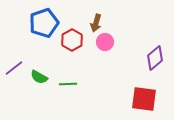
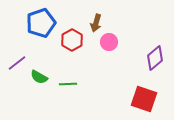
blue pentagon: moved 3 px left
pink circle: moved 4 px right
purple line: moved 3 px right, 5 px up
red square: rotated 12 degrees clockwise
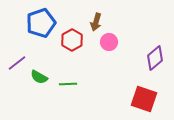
brown arrow: moved 1 px up
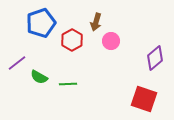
pink circle: moved 2 px right, 1 px up
